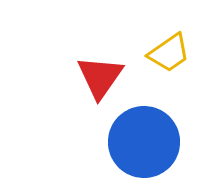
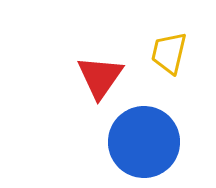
yellow trapezoid: rotated 138 degrees clockwise
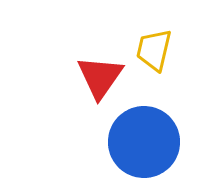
yellow trapezoid: moved 15 px left, 3 px up
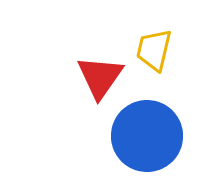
blue circle: moved 3 px right, 6 px up
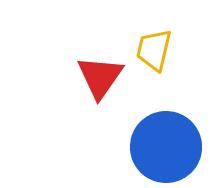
blue circle: moved 19 px right, 11 px down
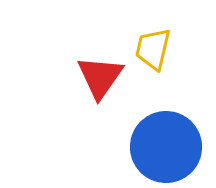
yellow trapezoid: moved 1 px left, 1 px up
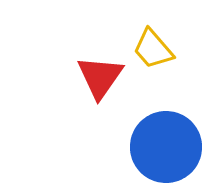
yellow trapezoid: rotated 54 degrees counterclockwise
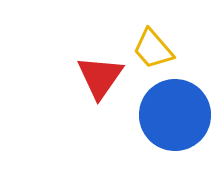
blue circle: moved 9 px right, 32 px up
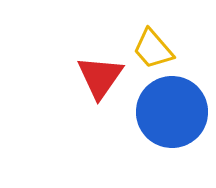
blue circle: moved 3 px left, 3 px up
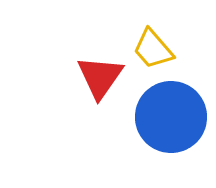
blue circle: moved 1 px left, 5 px down
